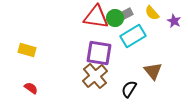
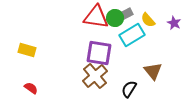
yellow semicircle: moved 4 px left, 7 px down
purple star: moved 2 px down
cyan rectangle: moved 1 px left, 1 px up
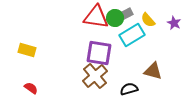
brown triangle: rotated 36 degrees counterclockwise
black semicircle: rotated 42 degrees clockwise
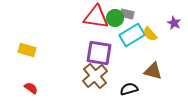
gray rectangle: moved 1 px right; rotated 40 degrees clockwise
yellow semicircle: moved 2 px right, 14 px down
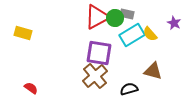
red triangle: moved 1 px right; rotated 36 degrees counterclockwise
yellow rectangle: moved 4 px left, 17 px up
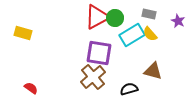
gray rectangle: moved 22 px right
purple star: moved 4 px right, 2 px up
brown cross: moved 2 px left, 1 px down
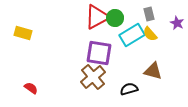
gray rectangle: rotated 64 degrees clockwise
purple star: moved 1 px left, 2 px down
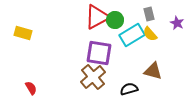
green circle: moved 2 px down
red semicircle: rotated 24 degrees clockwise
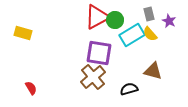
purple star: moved 8 px left, 2 px up
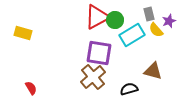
purple star: rotated 24 degrees clockwise
yellow semicircle: moved 6 px right, 4 px up
